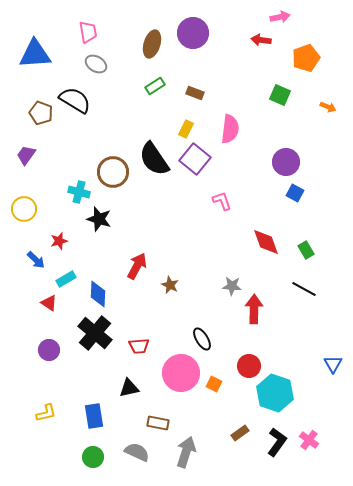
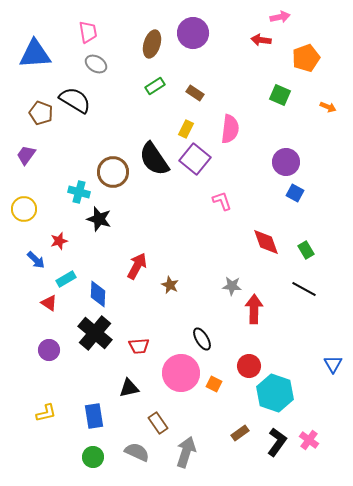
brown rectangle at (195, 93): rotated 12 degrees clockwise
brown rectangle at (158, 423): rotated 45 degrees clockwise
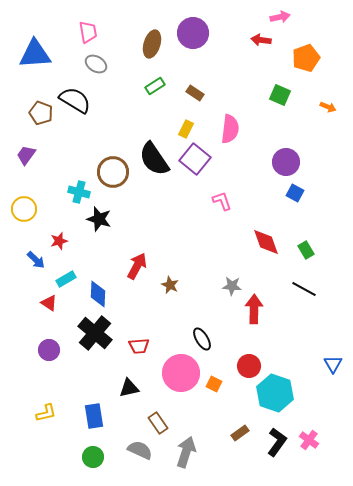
gray semicircle at (137, 452): moved 3 px right, 2 px up
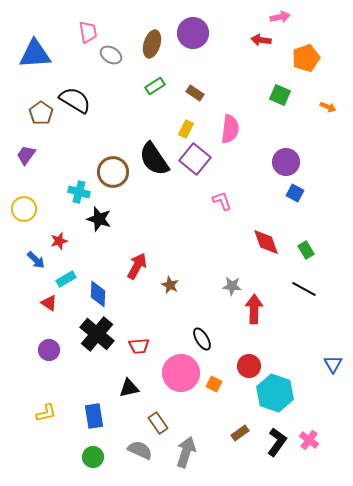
gray ellipse at (96, 64): moved 15 px right, 9 px up
brown pentagon at (41, 113): rotated 15 degrees clockwise
black cross at (95, 333): moved 2 px right, 1 px down
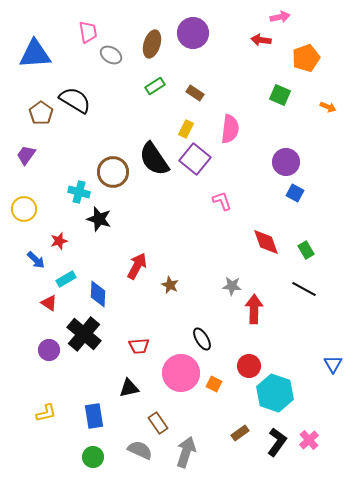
black cross at (97, 334): moved 13 px left
pink cross at (309, 440): rotated 12 degrees clockwise
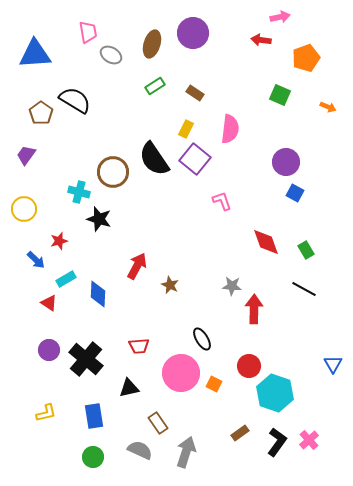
black cross at (84, 334): moved 2 px right, 25 px down
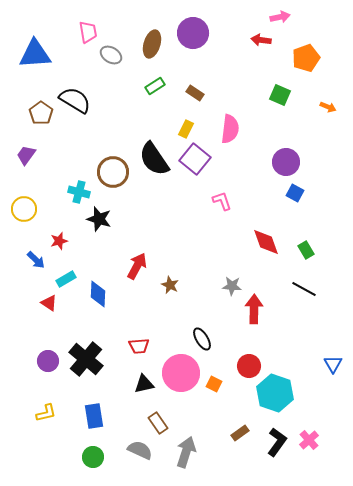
purple circle at (49, 350): moved 1 px left, 11 px down
black triangle at (129, 388): moved 15 px right, 4 px up
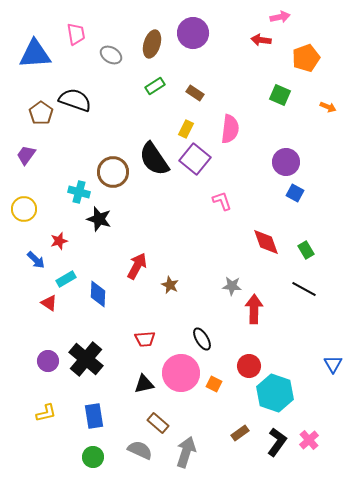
pink trapezoid at (88, 32): moved 12 px left, 2 px down
black semicircle at (75, 100): rotated 12 degrees counterclockwise
red trapezoid at (139, 346): moved 6 px right, 7 px up
brown rectangle at (158, 423): rotated 15 degrees counterclockwise
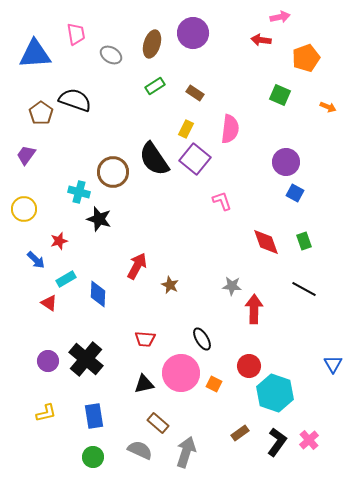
green rectangle at (306, 250): moved 2 px left, 9 px up; rotated 12 degrees clockwise
red trapezoid at (145, 339): rotated 10 degrees clockwise
